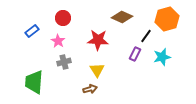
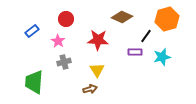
red circle: moved 3 px right, 1 px down
purple rectangle: moved 2 px up; rotated 64 degrees clockwise
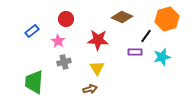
yellow triangle: moved 2 px up
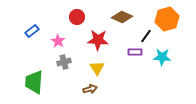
red circle: moved 11 px right, 2 px up
cyan star: rotated 18 degrees clockwise
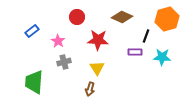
black line: rotated 16 degrees counterclockwise
brown arrow: rotated 120 degrees clockwise
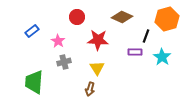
cyan star: rotated 30 degrees clockwise
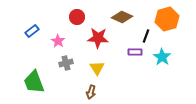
red star: moved 2 px up
gray cross: moved 2 px right, 1 px down
green trapezoid: rotated 25 degrees counterclockwise
brown arrow: moved 1 px right, 3 px down
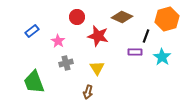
red star: moved 2 px up; rotated 10 degrees clockwise
brown arrow: moved 3 px left
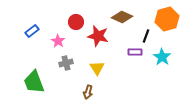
red circle: moved 1 px left, 5 px down
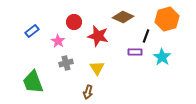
brown diamond: moved 1 px right
red circle: moved 2 px left
green trapezoid: moved 1 px left
